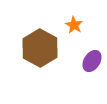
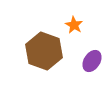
brown hexagon: moved 4 px right, 3 px down; rotated 9 degrees counterclockwise
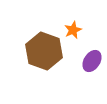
orange star: moved 1 px left, 5 px down; rotated 18 degrees clockwise
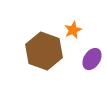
purple ellipse: moved 2 px up
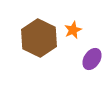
brown hexagon: moved 5 px left, 13 px up; rotated 6 degrees clockwise
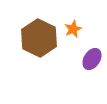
orange star: moved 1 px up
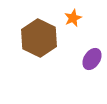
orange star: moved 11 px up
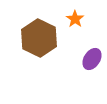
orange star: moved 2 px right, 1 px down; rotated 12 degrees counterclockwise
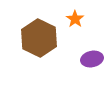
purple ellipse: rotated 45 degrees clockwise
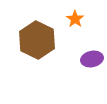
brown hexagon: moved 2 px left, 2 px down
